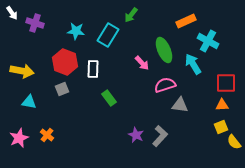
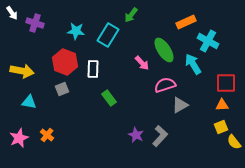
orange rectangle: moved 1 px down
green ellipse: rotated 10 degrees counterclockwise
gray triangle: rotated 36 degrees counterclockwise
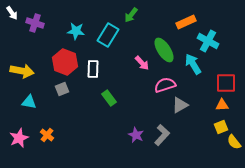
gray L-shape: moved 2 px right, 1 px up
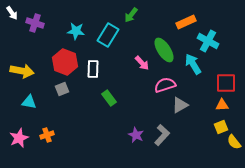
orange cross: rotated 32 degrees clockwise
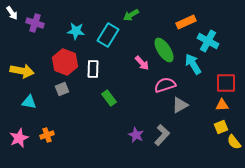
green arrow: rotated 21 degrees clockwise
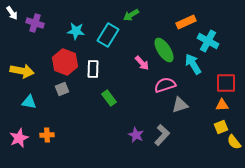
gray triangle: rotated 12 degrees clockwise
orange cross: rotated 16 degrees clockwise
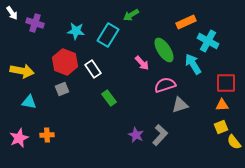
white rectangle: rotated 36 degrees counterclockwise
gray L-shape: moved 2 px left
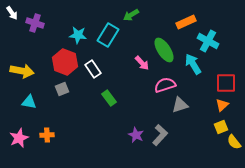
cyan star: moved 2 px right, 4 px down
orange triangle: rotated 40 degrees counterclockwise
